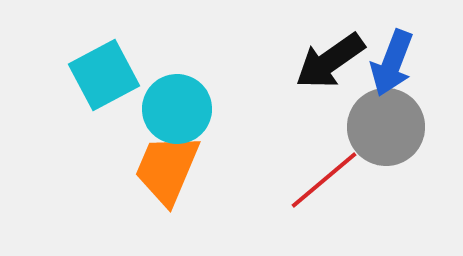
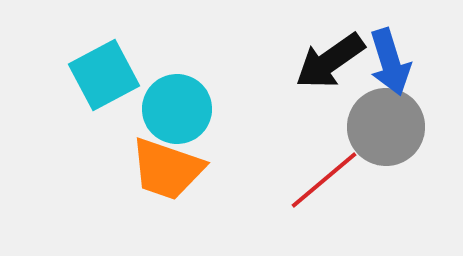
blue arrow: moved 2 px left, 1 px up; rotated 38 degrees counterclockwise
orange trapezoid: rotated 94 degrees counterclockwise
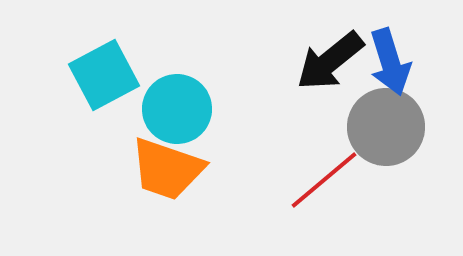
black arrow: rotated 4 degrees counterclockwise
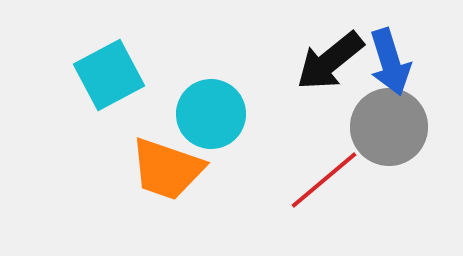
cyan square: moved 5 px right
cyan circle: moved 34 px right, 5 px down
gray circle: moved 3 px right
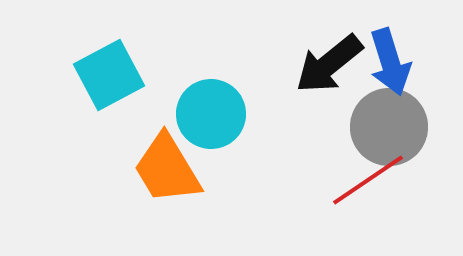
black arrow: moved 1 px left, 3 px down
orange trapezoid: rotated 40 degrees clockwise
red line: moved 44 px right; rotated 6 degrees clockwise
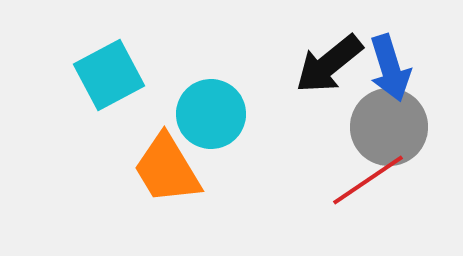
blue arrow: moved 6 px down
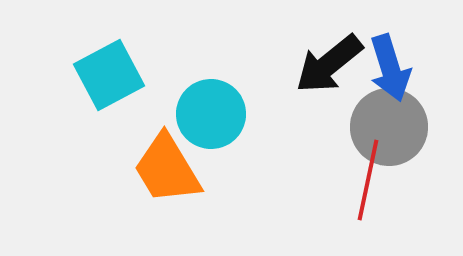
red line: rotated 44 degrees counterclockwise
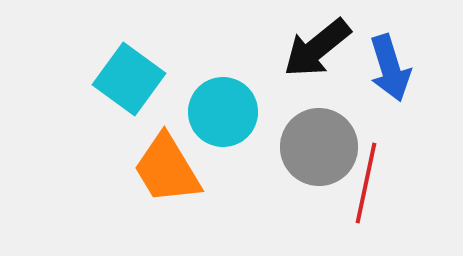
black arrow: moved 12 px left, 16 px up
cyan square: moved 20 px right, 4 px down; rotated 26 degrees counterclockwise
cyan circle: moved 12 px right, 2 px up
gray circle: moved 70 px left, 20 px down
red line: moved 2 px left, 3 px down
